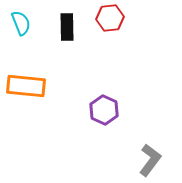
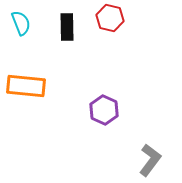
red hexagon: rotated 20 degrees clockwise
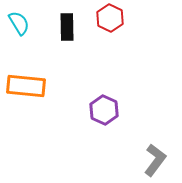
red hexagon: rotated 12 degrees clockwise
cyan semicircle: moved 2 px left; rotated 10 degrees counterclockwise
gray L-shape: moved 5 px right
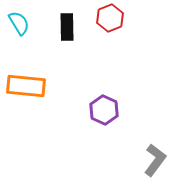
red hexagon: rotated 12 degrees clockwise
